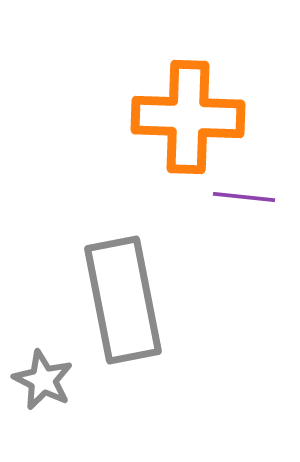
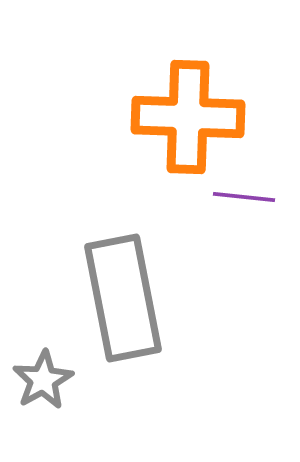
gray rectangle: moved 2 px up
gray star: rotated 16 degrees clockwise
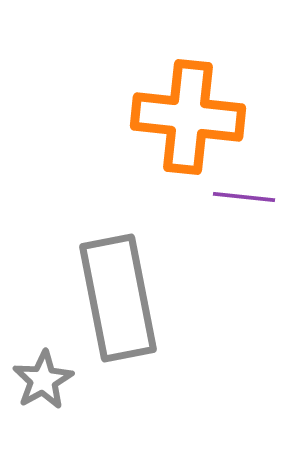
orange cross: rotated 4 degrees clockwise
gray rectangle: moved 5 px left
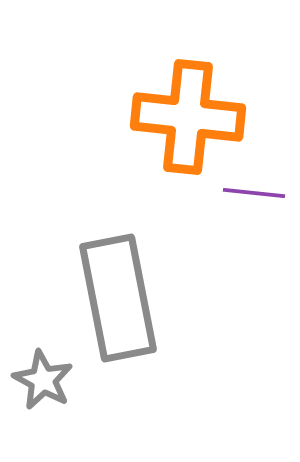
purple line: moved 10 px right, 4 px up
gray star: rotated 14 degrees counterclockwise
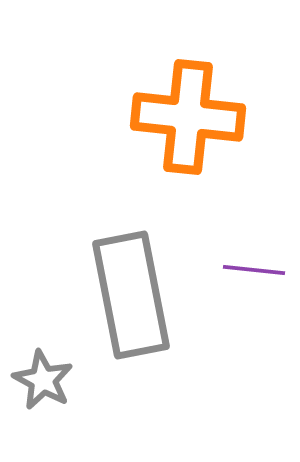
purple line: moved 77 px down
gray rectangle: moved 13 px right, 3 px up
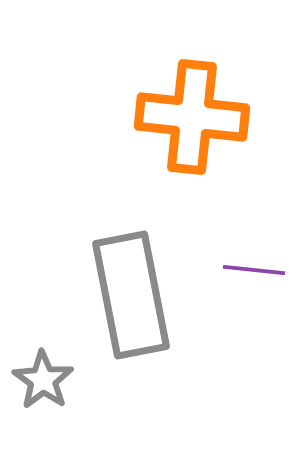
orange cross: moved 4 px right
gray star: rotated 6 degrees clockwise
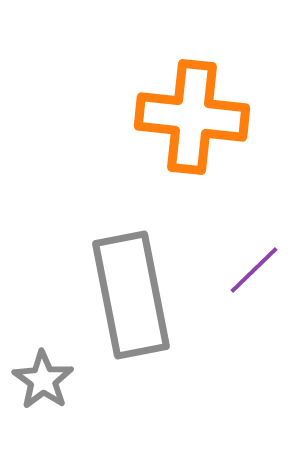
purple line: rotated 50 degrees counterclockwise
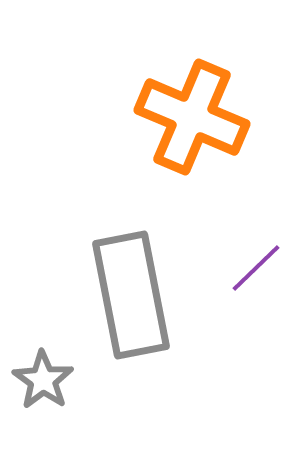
orange cross: rotated 17 degrees clockwise
purple line: moved 2 px right, 2 px up
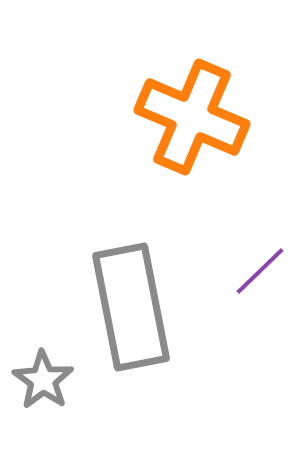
purple line: moved 4 px right, 3 px down
gray rectangle: moved 12 px down
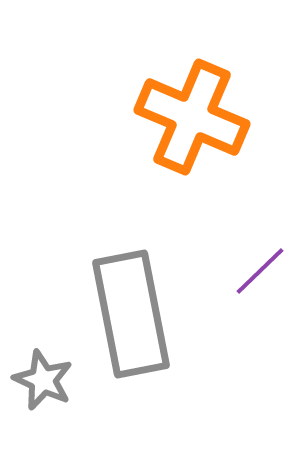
gray rectangle: moved 7 px down
gray star: rotated 10 degrees counterclockwise
